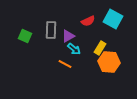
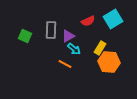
cyan square: rotated 30 degrees clockwise
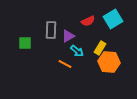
green square: moved 7 px down; rotated 24 degrees counterclockwise
cyan arrow: moved 3 px right, 2 px down
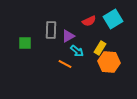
red semicircle: moved 1 px right
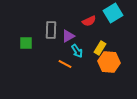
cyan square: moved 6 px up
green square: moved 1 px right
cyan arrow: rotated 16 degrees clockwise
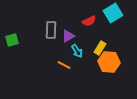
green square: moved 14 px left, 3 px up; rotated 16 degrees counterclockwise
orange line: moved 1 px left, 1 px down
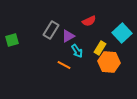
cyan square: moved 9 px right, 20 px down; rotated 12 degrees counterclockwise
gray rectangle: rotated 30 degrees clockwise
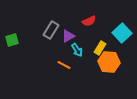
cyan arrow: moved 1 px up
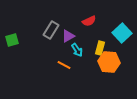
yellow rectangle: rotated 16 degrees counterclockwise
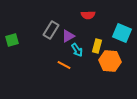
red semicircle: moved 1 px left, 6 px up; rotated 24 degrees clockwise
cyan square: rotated 24 degrees counterclockwise
yellow rectangle: moved 3 px left, 2 px up
orange hexagon: moved 1 px right, 1 px up
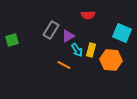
yellow rectangle: moved 6 px left, 4 px down
orange hexagon: moved 1 px right, 1 px up
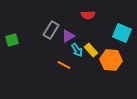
yellow rectangle: rotated 56 degrees counterclockwise
